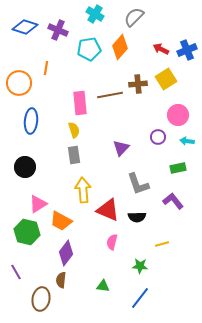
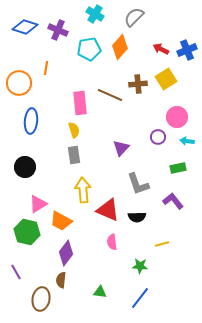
brown line: rotated 35 degrees clockwise
pink circle: moved 1 px left, 2 px down
pink semicircle: rotated 21 degrees counterclockwise
green triangle: moved 3 px left, 6 px down
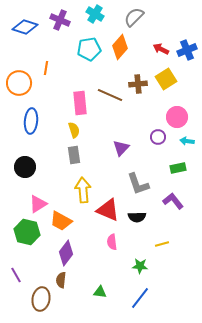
purple cross: moved 2 px right, 10 px up
purple line: moved 3 px down
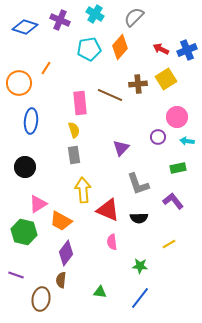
orange line: rotated 24 degrees clockwise
black semicircle: moved 2 px right, 1 px down
green hexagon: moved 3 px left
yellow line: moved 7 px right; rotated 16 degrees counterclockwise
purple line: rotated 42 degrees counterclockwise
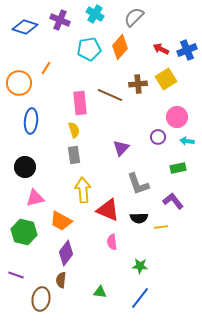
pink triangle: moved 3 px left, 6 px up; rotated 18 degrees clockwise
yellow line: moved 8 px left, 17 px up; rotated 24 degrees clockwise
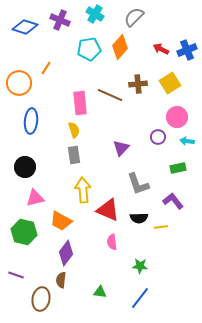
yellow square: moved 4 px right, 4 px down
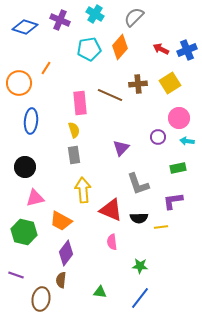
pink circle: moved 2 px right, 1 px down
purple L-shape: rotated 60 degrees counterclockwise
red triangle: moved 3 px right
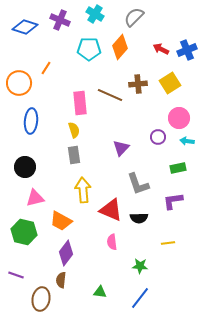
cyan pentagon: rotated 10 degrees clockwise
yellow line: moved 7 px right, 16 px down
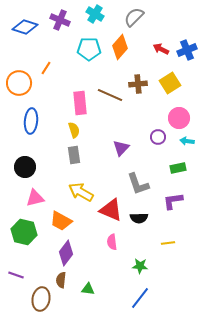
yellow arrow: moved 2 px left, 2 px down; rotated 55 degrees counterclockwise
green triangle: moved 12 px left, 3 px up
